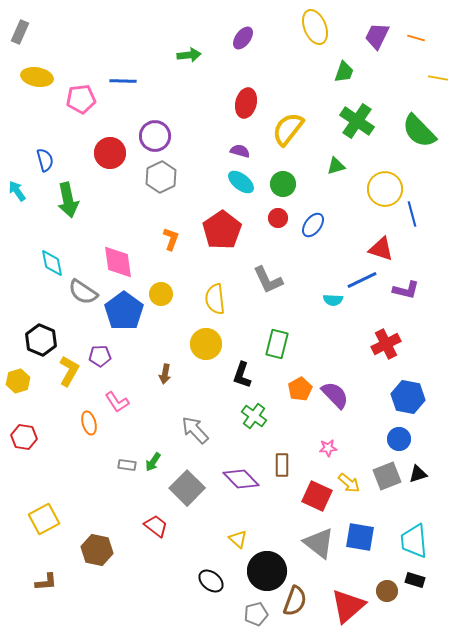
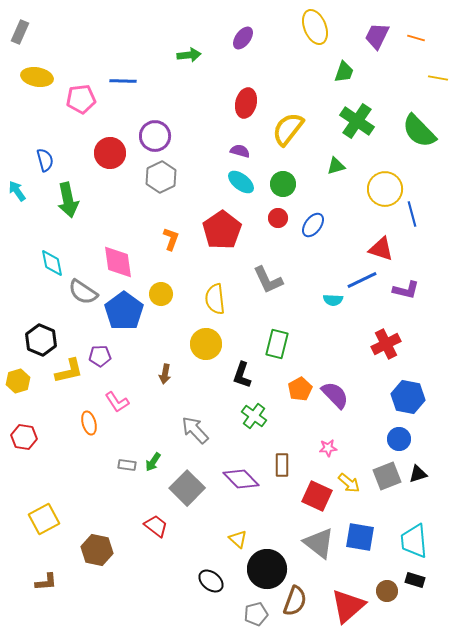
yellow L-shape at (69, 371): rotated 48 degrees clockwise
black circle at (267, 571): moved 2 px up
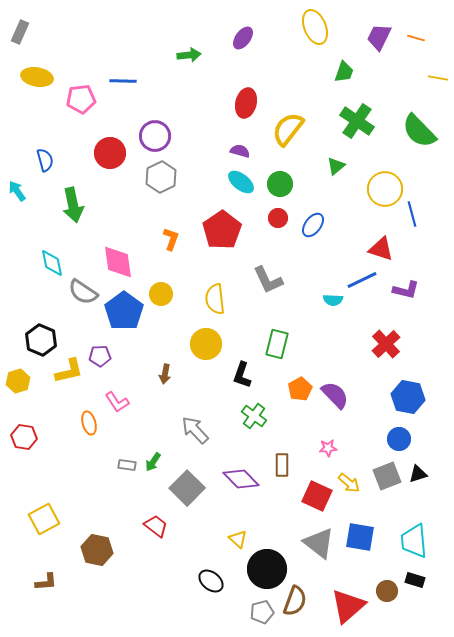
purple trapezoid at (377, 36): moved 2 px right, 1 px down
green triangle at (336, 166): rotated 24 degrees counterclockwise
green circle at (283, 184): moved 3 px left
green arrow at (68, 200): moved 5 px right, 5 px down
red cross at (386, 344): rotated 16 degrees counterclockwise
gray pentagon at (256, 614): moved 6 px right, 2 px up
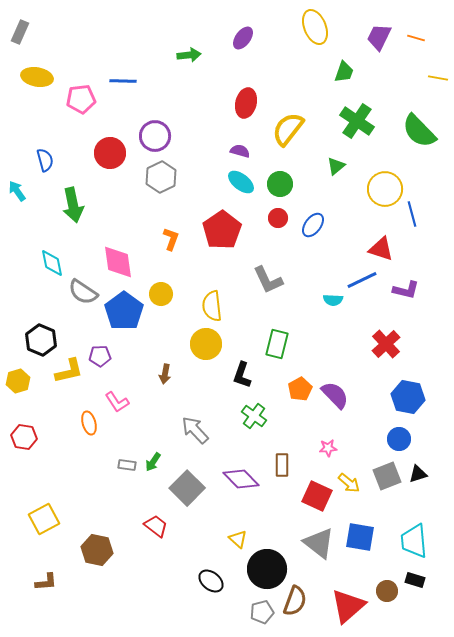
yellow semicircle at (215, 299): moved 3 px left, 7 px down
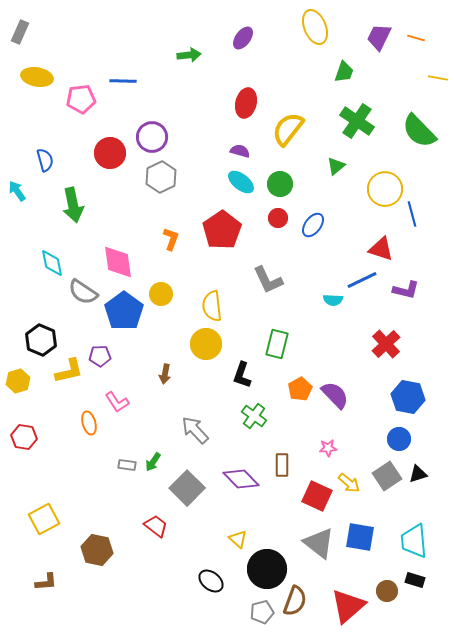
purple circle at (155, 136): moved 3 px left, 1 px down
gray square at (387, 476): rotated 12 degrees counterclockwise
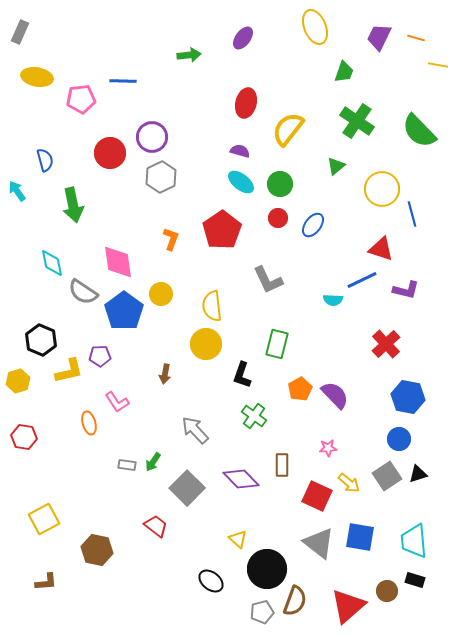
yellow line at (438, 78): moved 13 px up
yellow circle at (385, 189): moved 3 px left
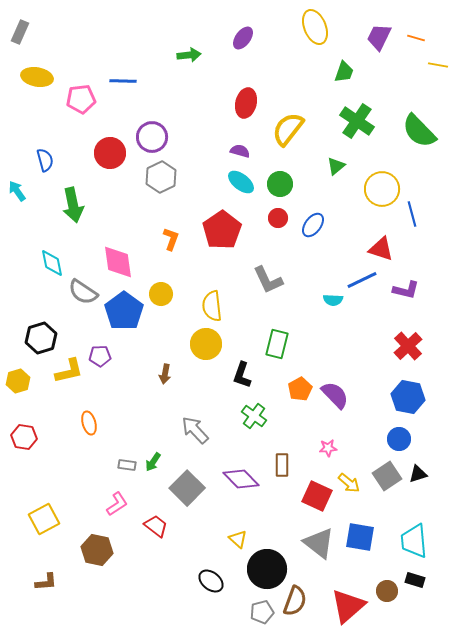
black hexagon at (41, 340): moved 2 px up; rotated 20 degrees clockwise
red cross at (386, 344): moved 22 px right, 2 px down
pink L-shape at (117, 402): moved 102 px down; rotated 90 degrees counterclockwise
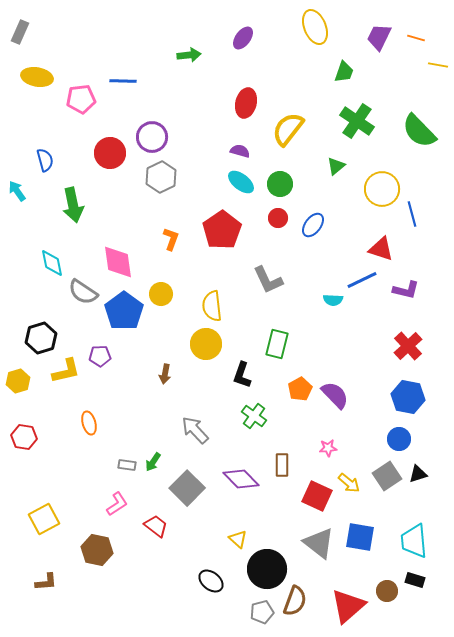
yellow L-shape at (69, 371): moved 3 px left
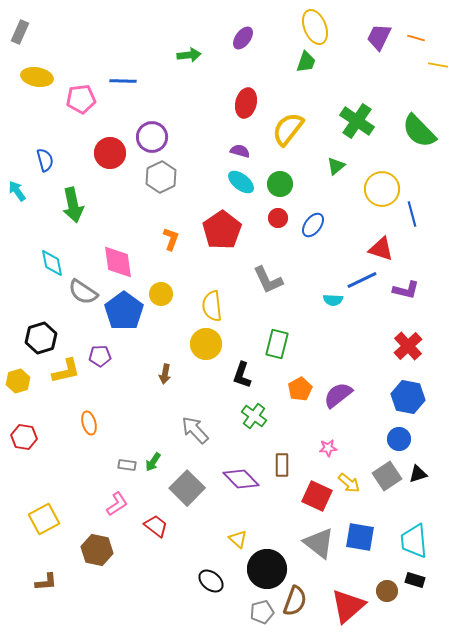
green trapezoid at (344, 72): moved 38 px left, 10 px up
purple semicircle at (335, 395): moved 3 px right; rotated 84 degrees counterclockwise
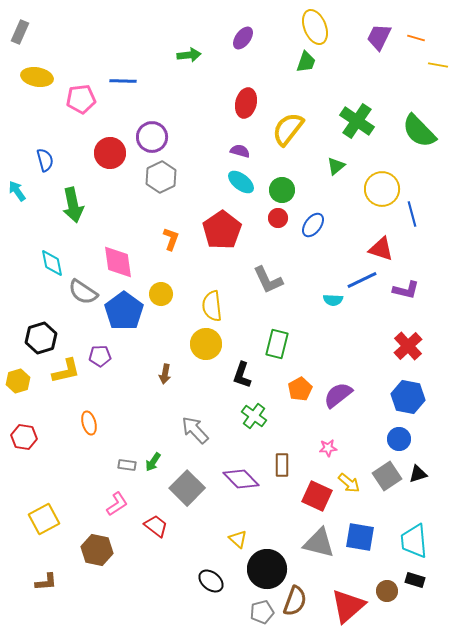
green circle at (280, 184): moved 2 px right, 6 px down
gray triangle at (319, 543): rotated 24 degrees counterclockwise
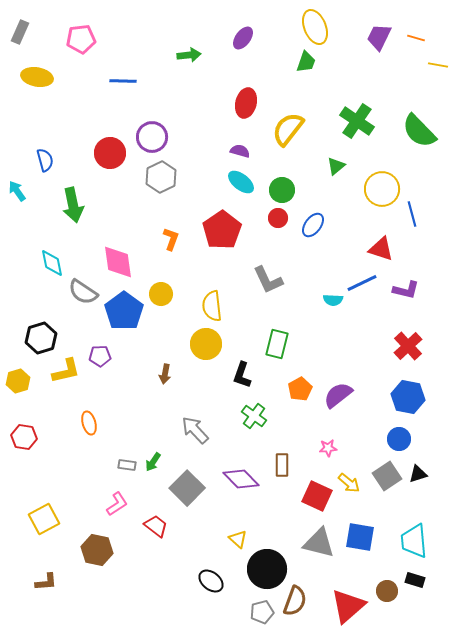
pink pentagon at (81, 99): moved 60 px up
blue line at (362, 280): moved 3 px down
